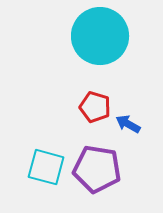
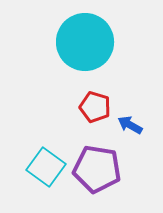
cyan circle: moved 15 px left, 6 px down
blue arrow: moved 2 px right, 1 px down
cyan square: rotated 21 degrees clockwise
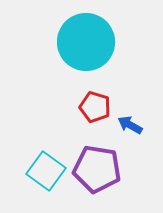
cyan circle: moved 1 px right
cyan square: moved 4 px down
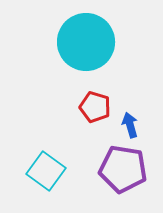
blue arrow: rotated 45 degrees clockwise
purple pentagon: moved 26 px right
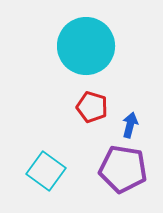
cyan circle: moved 4 px down
red pentagon: moved 3 px left
blue arrow: rotated 30 degrees clockwise
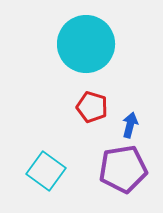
cyan circle: moved 2 px up
purple pentagon: rotated 18 degrees counterclockwise
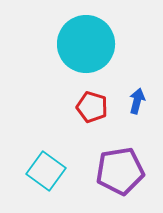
blue arrow: moved 7 px right, 24 px up
purple pentagon: moved 3 px left, 2 px down
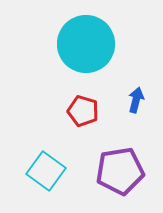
blue arrow: moved 1 px left, 1 px up
red pentagon: moved 9 px left, 4 px down
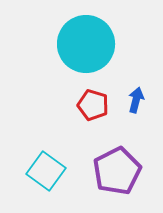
red pentagon: moved 10 px right, 6 px up
purple pentagon: moved 3 px left; rotated 18 degrees counterclockwise
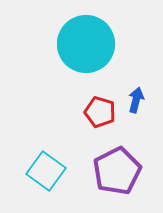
red pentagon: moved 7 px right, 7 px down
